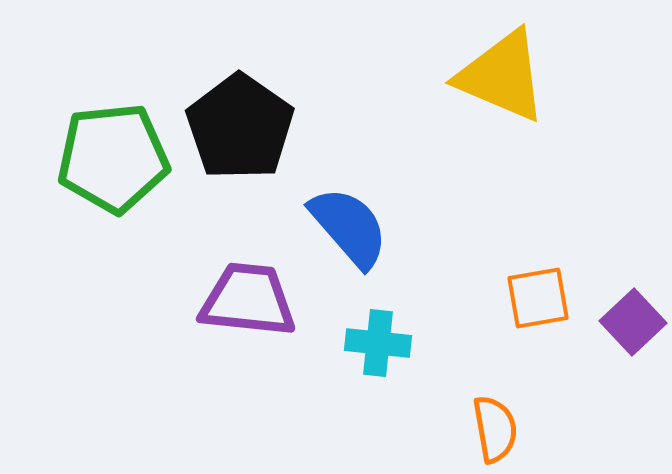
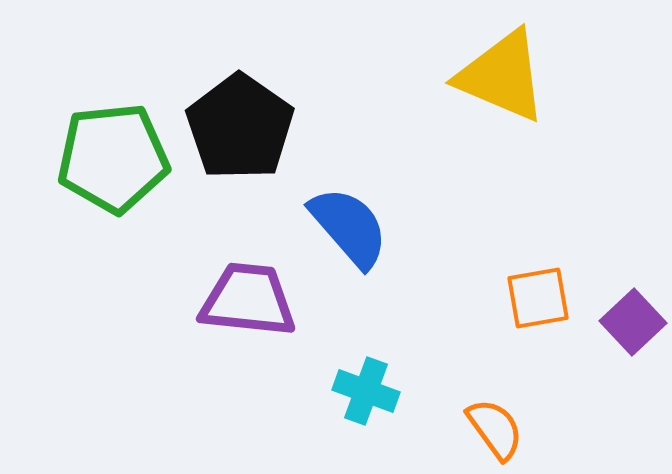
cyan cross: moved 12 px left, 48 px down; rotated 14 degrees clockwise
orange semicircle: rotated 26 degrees counterclockwise
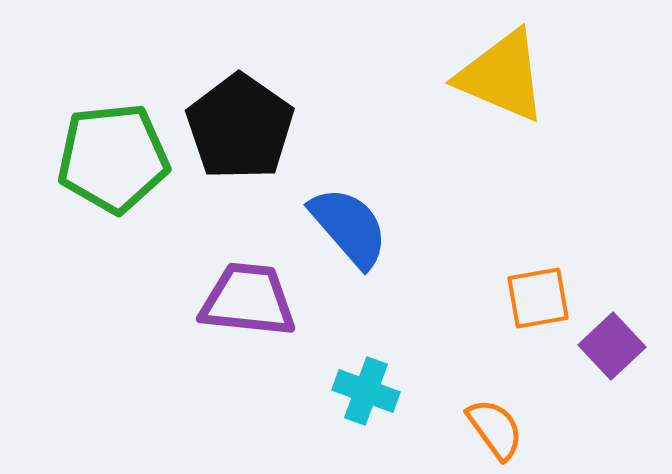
purple square: moved 21 px left, 24 px down
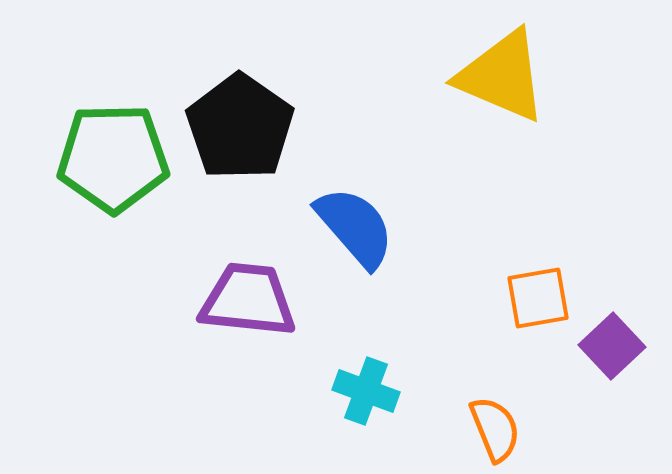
green pentagon: rotated 5 degrees clockwise
blue semicircle: moved 6 px right
orange semicircle: rotated 14 degrees clockwise
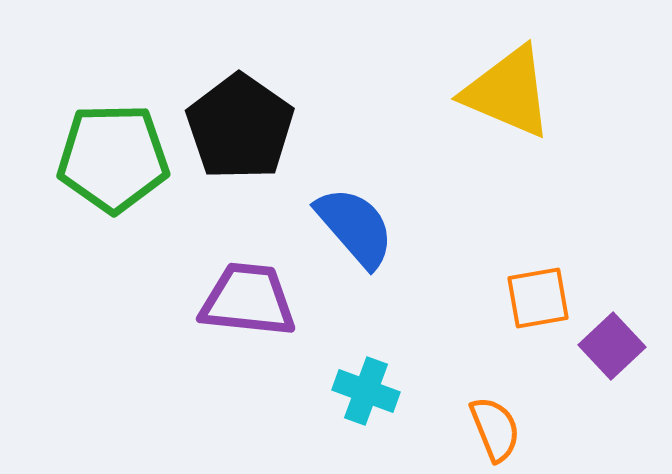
yellow triangle: moved 6 px right, 16 px down
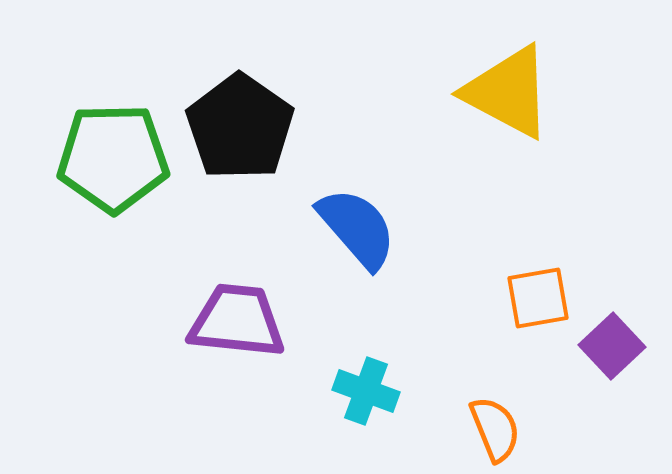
yellow triangle: rotated 5 degrees clockwise
blue semicircle: moved 2 px right, 1 px down
purple trapezoid: moved 11 px left, 21 px down
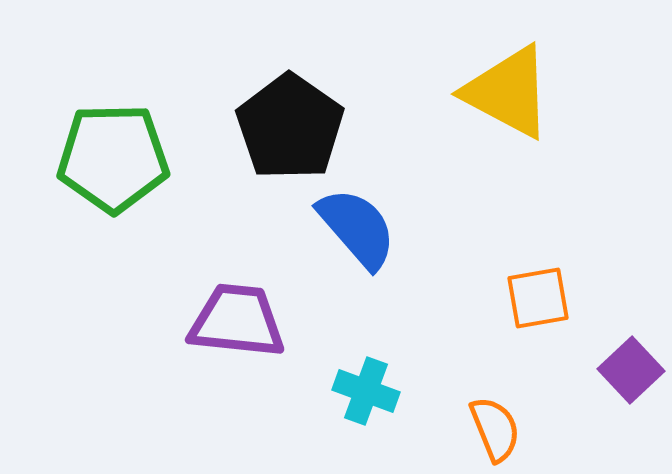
black pentagon: moved 50 px right
purple square: moved 19 px right, 24 px down
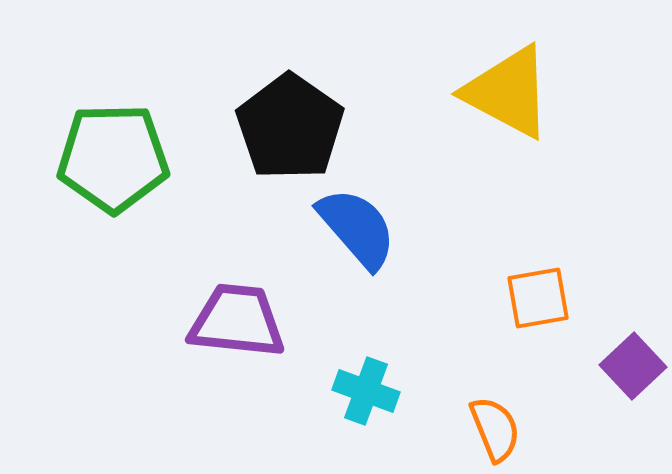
purple square: moved 2 px right, 4 px up
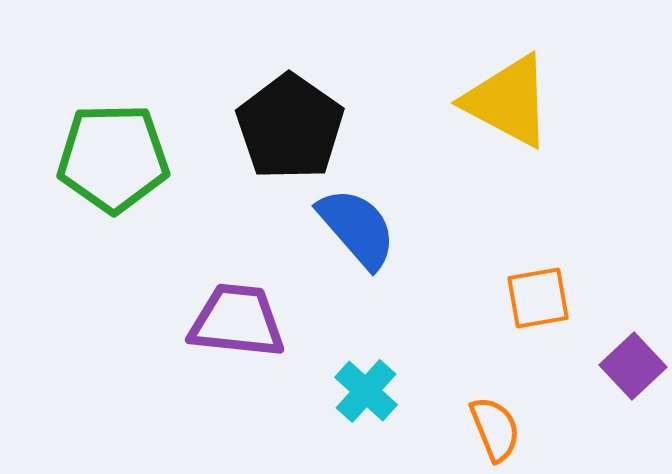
yellow triangle: moved 9 px down
cyan cross: rotated 22 degrees clockwise
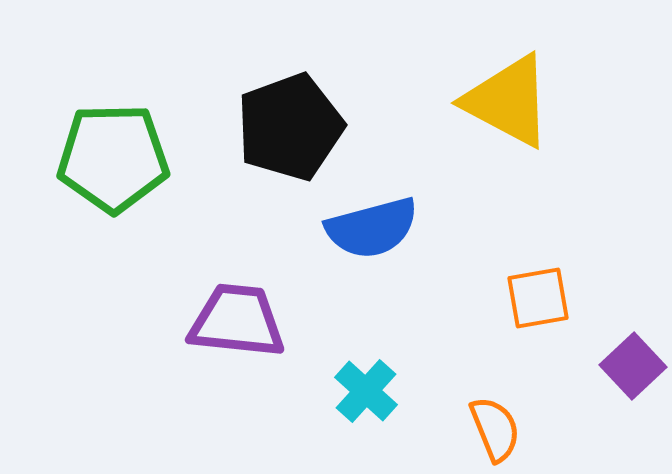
black pentagon: rotated 17 degrees clockwise
blue semicircle: moved 15 px right; rotated 116 degrees clockwise
